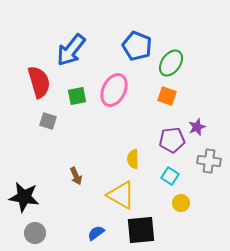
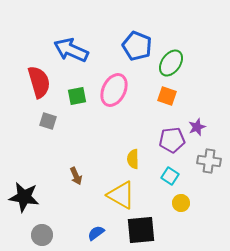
blue arrow: rotated 76 degrees clockwise
gray circle: moved 7 px right, 2 px down
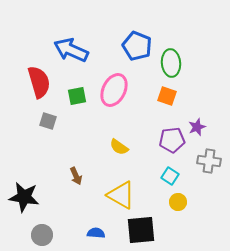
green ellipse: rotated 40 degrees counterclockwise
yellow semicircle: moved 14 px left, 12 px up; rotated 54 degrees counterclockwise
yellow circle: moved 3 px left, 1 px up
blue semicircle: rotated 42 degrees clockwise
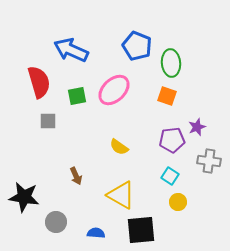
pink ellipse: rotated 20 degrees clockwise
gray square: rotated 18 degrees counterclockwise
gray circle: moved 14 px right, 13 px up
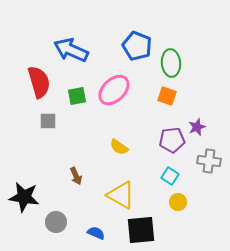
blue semicircle: rotated 18 degrees clockwise
